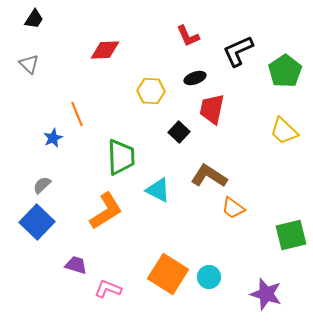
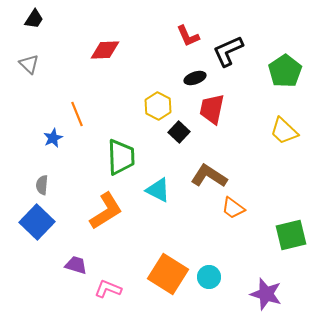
black L-shape: moved 10 px left
yellow hexagon: moved 7 px right, 15 px down; rotated 24 degrees clockwise
gray semicircle: rotated 42 degrees counterclockwise
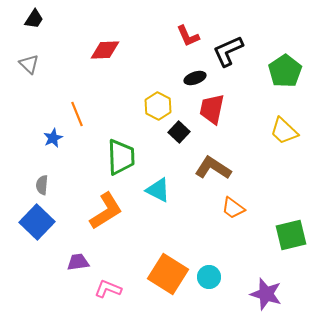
brown L-shape: moved 4 px right, 8 px up
purple trapezoid: moved 2 px right, 3 px up; rotated 25 degrees counterclockwise
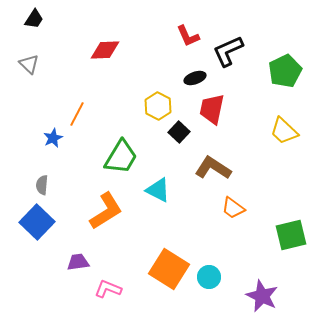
green pentagon: rotated 8 degrees clockwise
orange line: rotated 50 degrees clockwise
green trapezoid: rotated 33 degrees clockwise
orange square: moved 1 px right, 5 px up
purple star: moved 4 px left, 2 px down; rotated 8 degrees clockwise
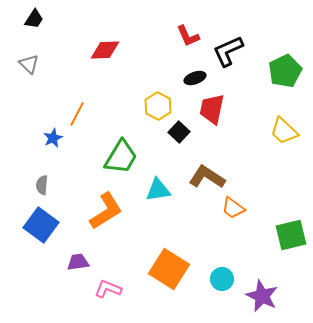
brown L-shape: moved 6 px left, 9 px down
cyan triangle: rotated 36 degrees counterclockwise
blue square: moved 4 px right, 3 px down; rotated 8 degrees counterclockwise
cyan circle: moved 13 px right, 2 px down
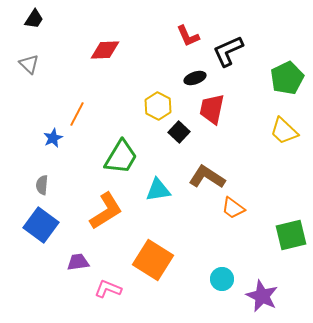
green pentagon: moved 2 px right, 7 px down
orange square: moved 16 px left, 9 px up
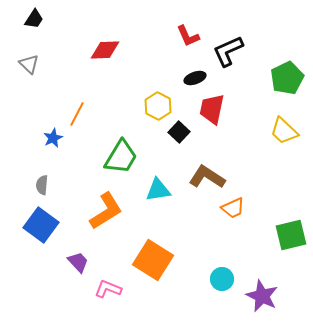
orange trapezoid: rotated 60 degrees counterclockwise
purple trapezoid: rotated 55 degrees clockwise
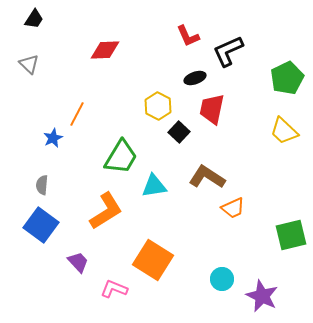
cyan triangle: moved 4 px left, 4 px up
pink L-shape: moved 6 px right
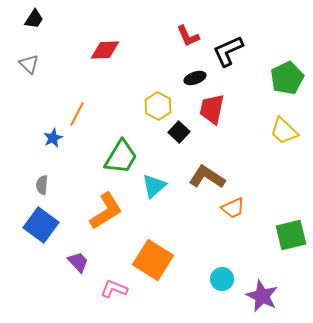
cyan triangle: rotated 32 degrees counterclockwise
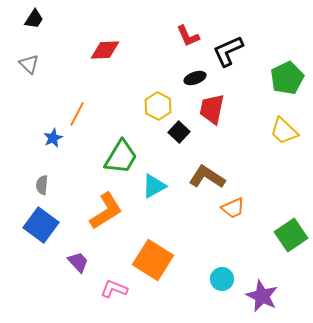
cyan triangle: rotated 12 degrees clockwise
green square: rotated 20 degrees counterclockwise
